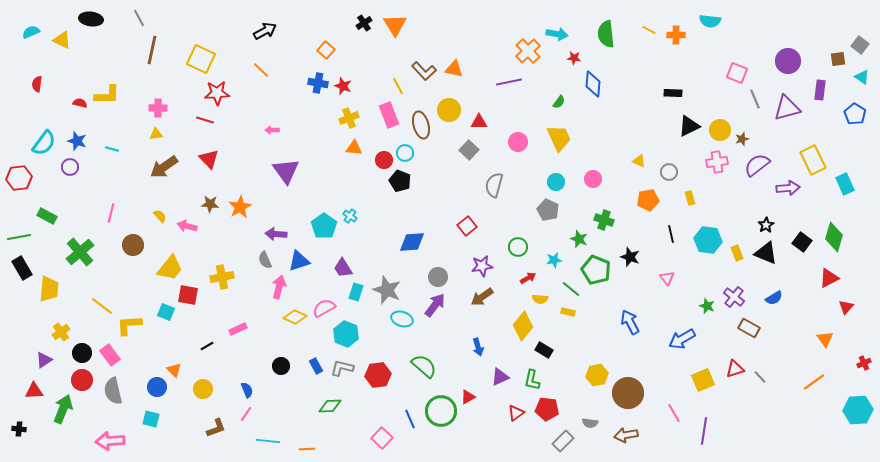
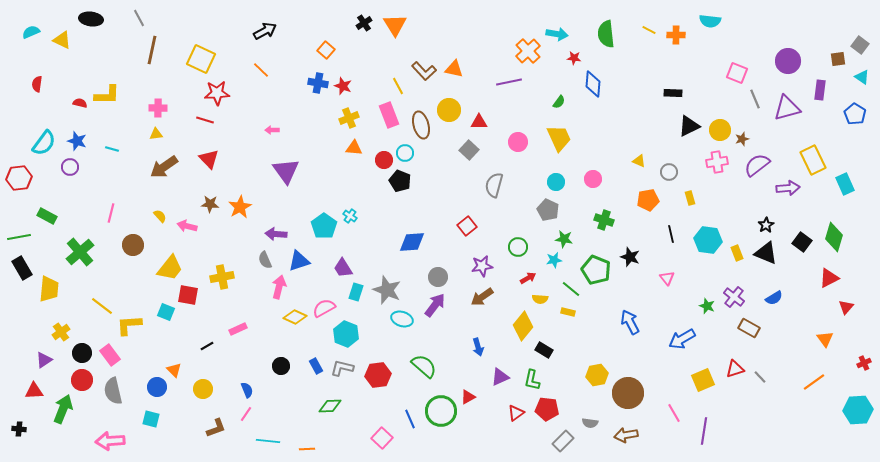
green star at (579, 239): moved 15 px left; rotated 12 degrees counterclockwise
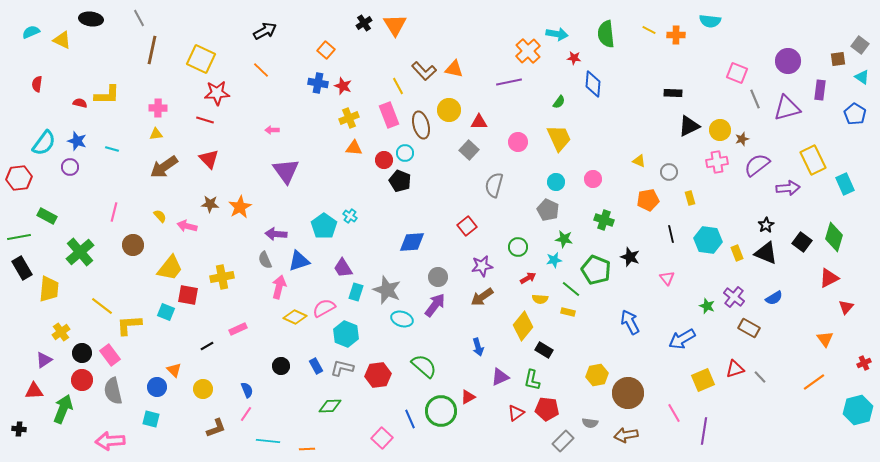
pink line at (111, 213): moved 3 px right, 1 px up
cyan hexagon at (858, 410): rotated 12 degrees counterclockwise
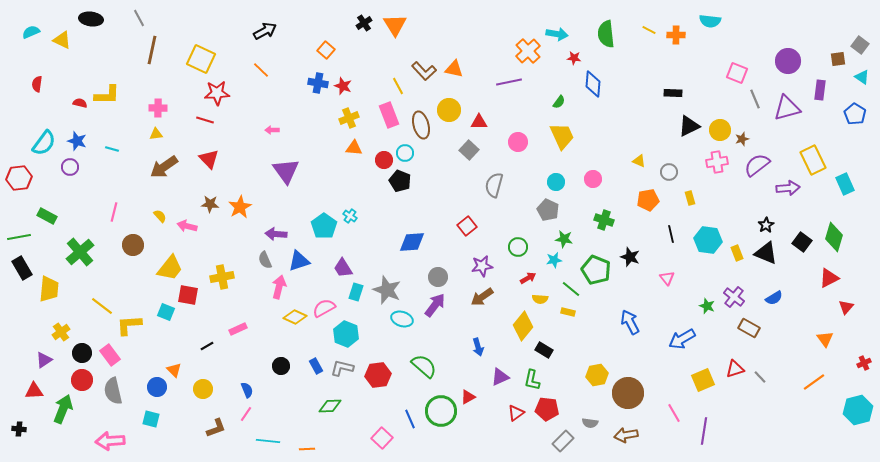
yellow trapezoid at (559, 138): moved 3 px right, 2 px up
